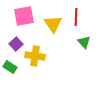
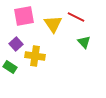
red line: rotated 66 degrees counterclockwise
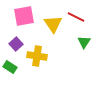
green triangle: rotated 16 degrees clockwise
yellow cross: moved 2 px right
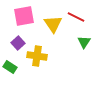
purple square: moved 2 px right, 1 px up
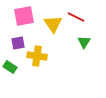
purple square: rotated 32 degrees clockwise
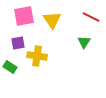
red line: moved 15 px right
yellow triangle: moved 1 px left, 4 px up
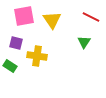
purple square: moved 2 px left; rotated 24 degrees clockwise
green rectangle: moved 1 px up
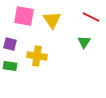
pink square: rotated 20 degrees clockwise
purple square: moved 6 px left, 1 px down
green rectangle: rotated 24 degrees counterclockwise
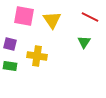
red line: moved 1 px left
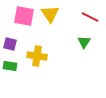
yellow triangle: moved 2 px left, 6 px up
